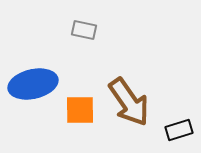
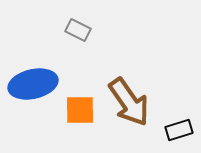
gray rectangle: moved 6 px left; rotated 15 degrees clockwise
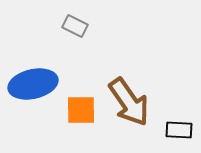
gray rectangle: moved 3 px left, 4 px up
orange square: moved 1 px right
black rectangle: rotated 20 degrees clockwise
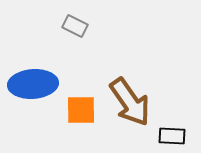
blue ellipse: rotated 9 degrees clockwise
brown arrow: moved 1 px right
black rectangle: moved 7 px left, 6 px down
